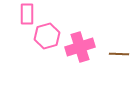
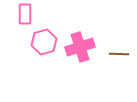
pink rectangle: moved 2 px left
pink hexagon: moved 3 px left, 6 px down
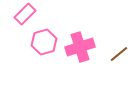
pink rectangle: rotated 45 degrees clockwise
brown line: rotated 42 degrees counterclockwise
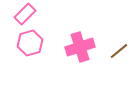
pink hexagon: moved 14 px left, 1 px down
brown line: moved 3 px up
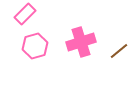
pink hexagon: moved 5 px right, 3 px down
pink cross: moved 1 px right, 5 px up
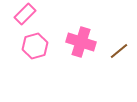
pink cross: rotated 36 degrees clockwise
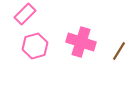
brown line: rotated 18 degrees counterclockwise
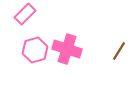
pink cross: moved 14 px left, 7 px down
pink hexagon: moved 4 px down
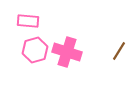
pink rectangle: moved 3 px right, 7 px down; rotated 50 degrees clockwise
pink cross: moved 3 px down
